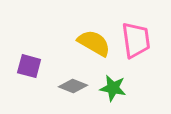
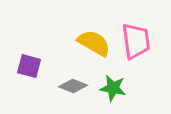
pink trapezoid: moved 1 px down
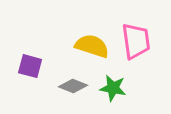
yellow semicircle: moved 2 px left, 3 px down; rotated 12 degrees counterclockwise
purple square: moved 1 px right
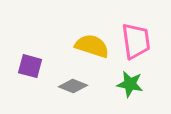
green star: moved 17 px right, 4 px up
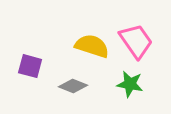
pink trapezoid: rotated 27 degrees counterclockwise
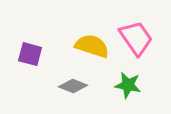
pink trapezoid: moved 3 px up
purple square: moved 12 px up
green star: moved 2 px left, 1 px down
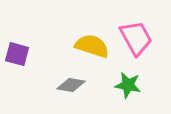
pink trapezoid: rotated 6 degrees clockwise
purple square: moved 13 px left
gray diamond: moved 2 px left, 1 px up; rotated 12 degrees counterclockwise
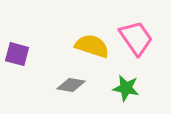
pink trapezoid: rotated 6 degrees counterclockwise
green star: moved 2 px left, 3 px down
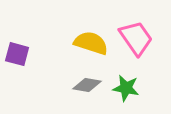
yellow semicircle: moved 1 px left, 3 px up
gray diamond: moved 16 px right
